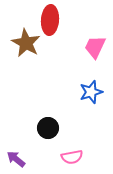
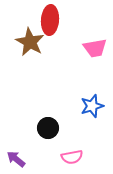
brown star: moved 4 px right, 1 px up
pink trapezoid: moved 1 px down; rotated 125 degrees counterclockwise
blue star: moved 1 px right, 14 px down
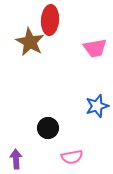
blue star: moved 5 px right
purple arrow: rotated 48 degrees clockwise
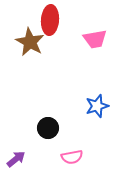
pink trapezoid: moved 9 px up
purple arrow: rotated 54 degrees clockwise
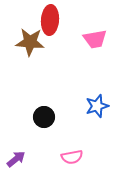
brown star: rotated 24 degrees counterclockwise
black circle: moved 4 px left, 11 px up
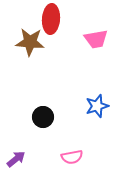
red ellipse: moved 1 px right, 1 px up
pink trapezoid: moved 1 px right
black circle: moved 1 px left
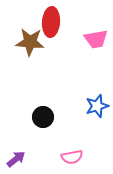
red ellipse: moved 3 px down
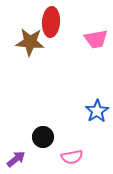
blue star: moved 5 px down; rotated 15 degrees counterclockwise
black circle: moved 20 px down
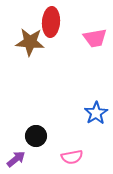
pink trapezoid: moved 1 px left, 1 px up
blue star: moved 1 px left, 2 px down
black circle: moved 7 px left, 1 px up
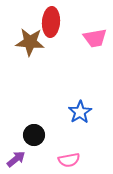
blue star: moved 16 px left, 1 px up
black circle: moved 2 px left, 1 px up
pink semicircle: moved 3 px left, 3 px down
